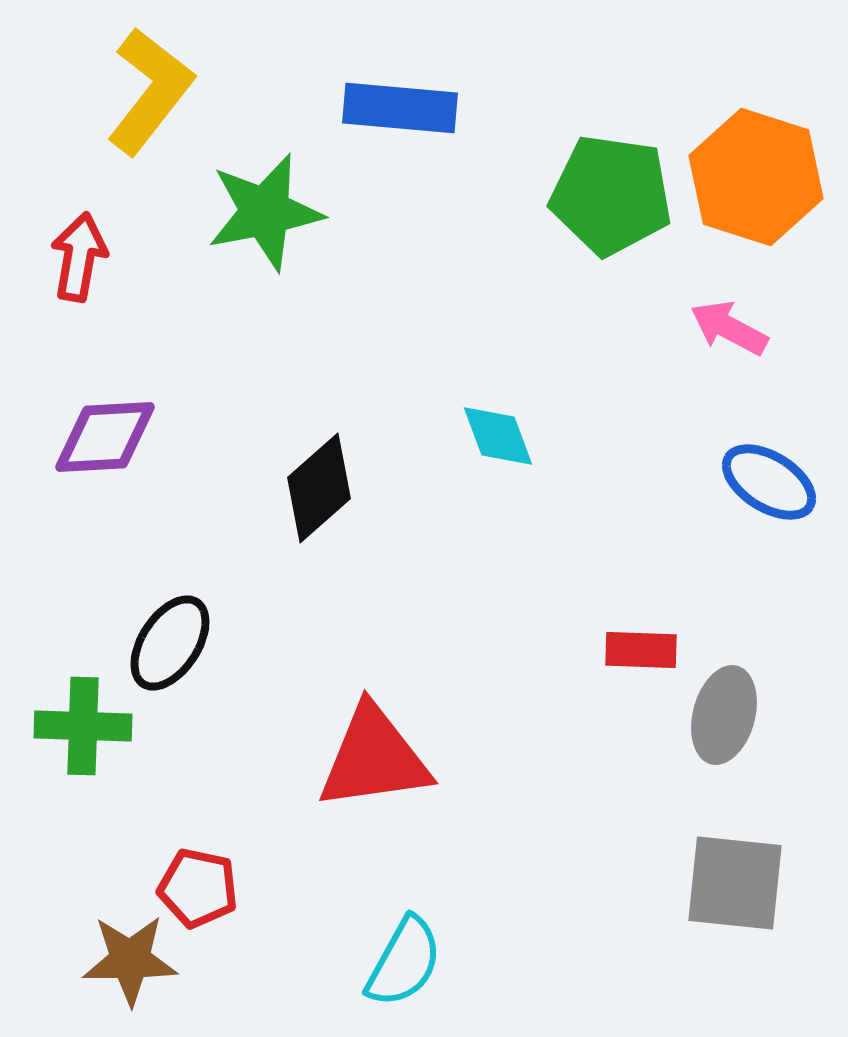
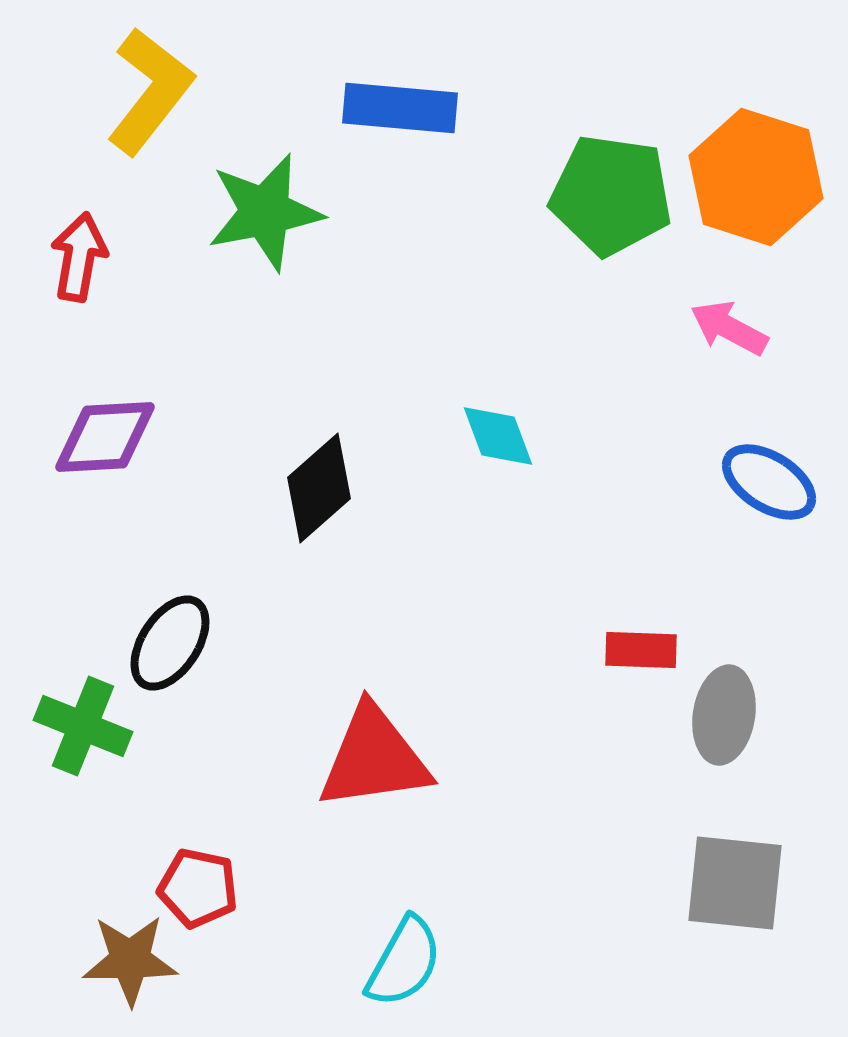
gray ellipse: rotated 6 degrees counterclockwise
green cross: rotated 20 degrees clockwise
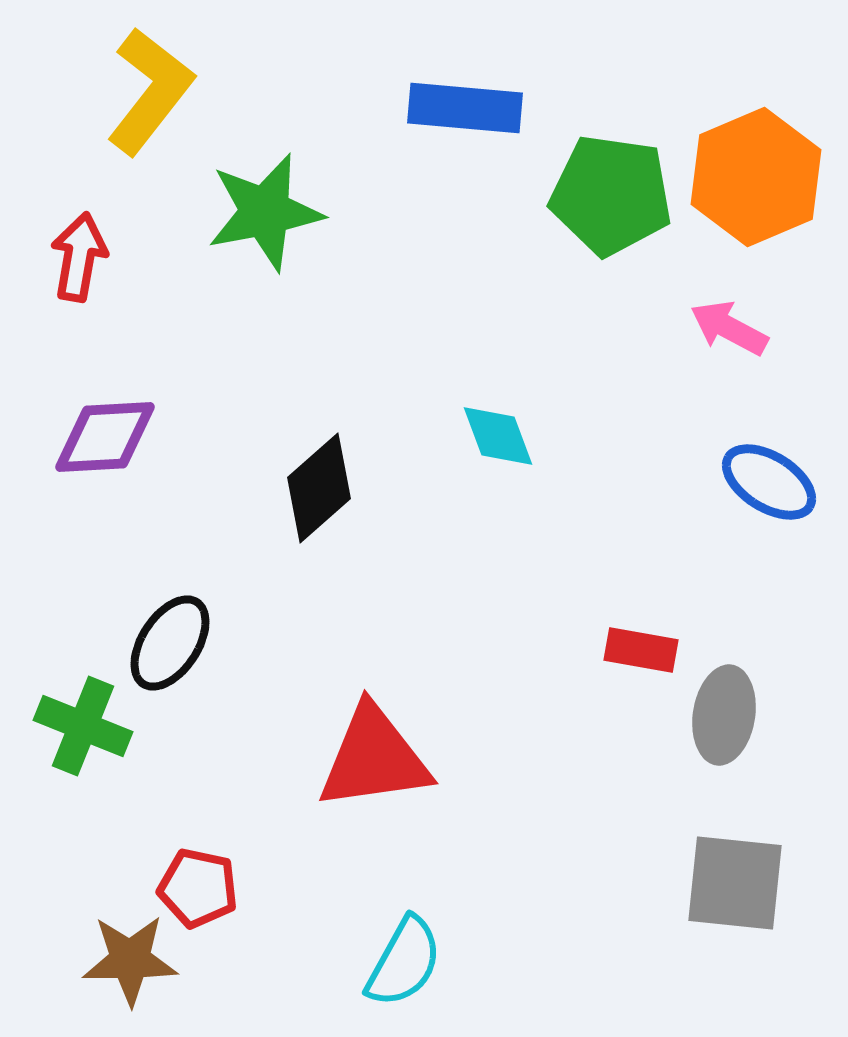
blue rectangle: moved 65 px right
orange hexagon: rotated 19 degrees clockwise
red rectangle: rotated 8 degrees clockwise
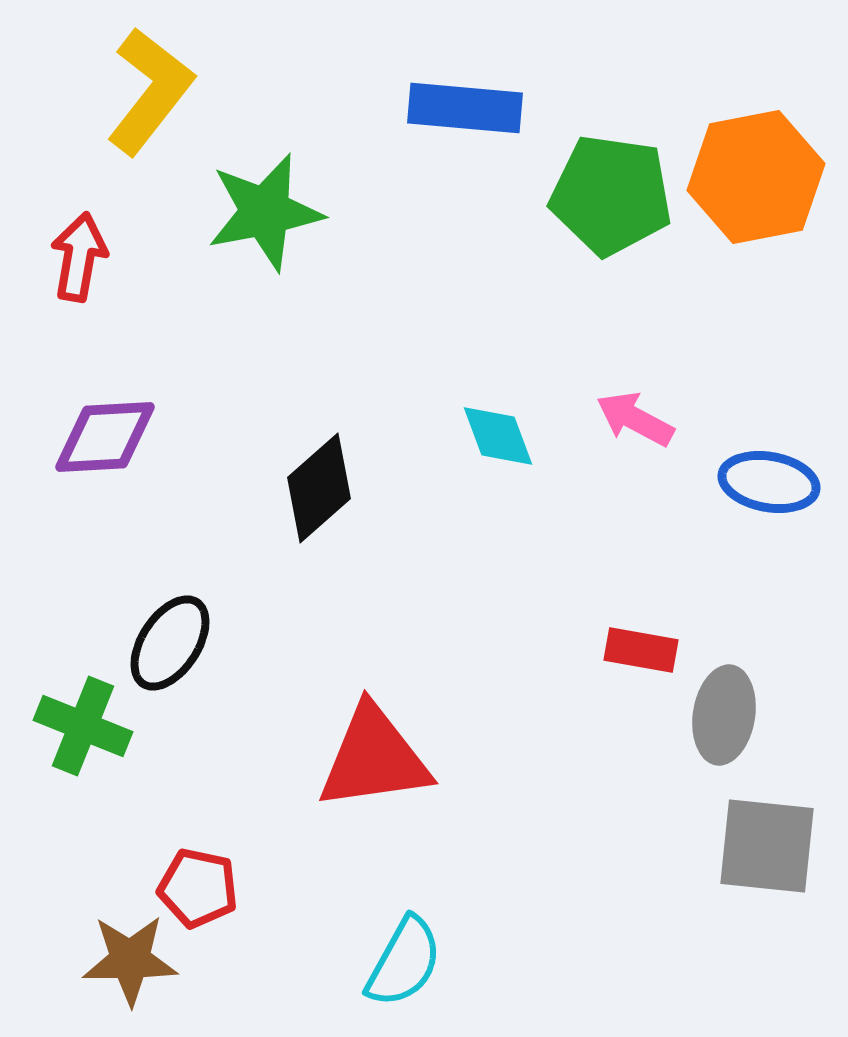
orange hexagon: rotated 12 degrees clockwise
pink arrow: moved 94 px left, 91 px down
blue ellipse: rotated 22 degrees counterclockwise
gray square: moved 32 px right, 37 px up
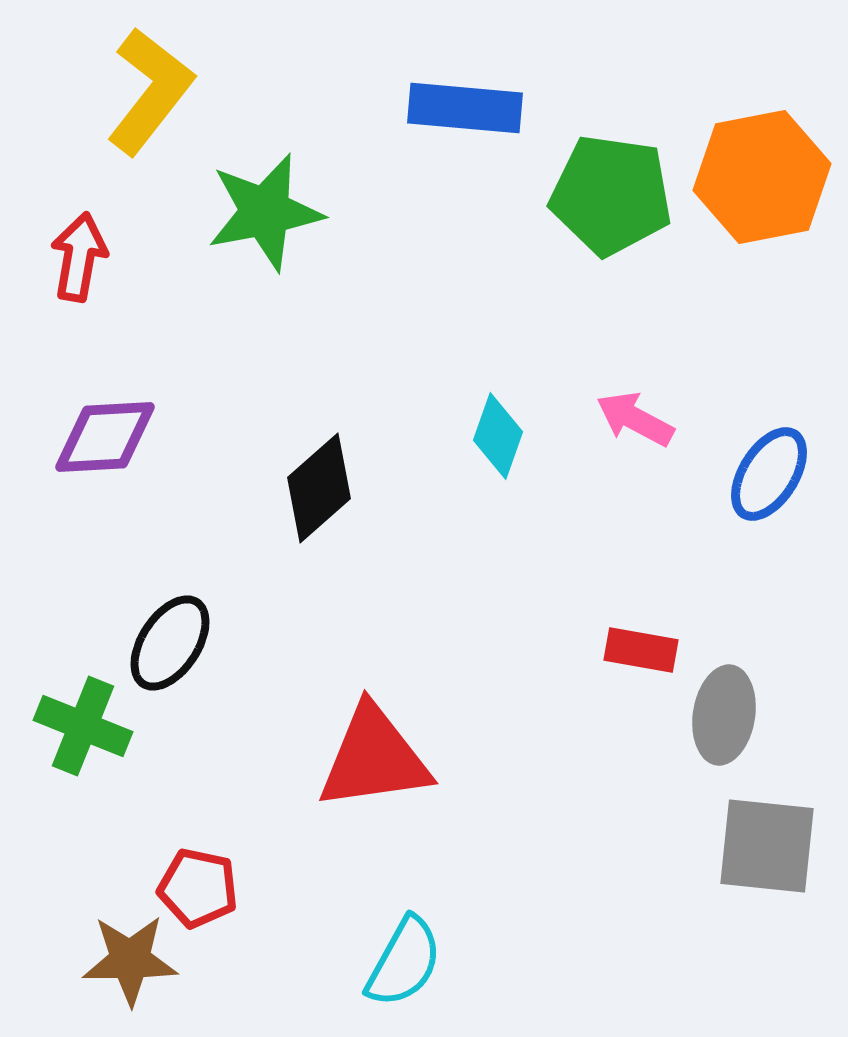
orange hexagon: moved 6 px right
cyan diamond: rotated 40 degrees clockwise
blue ellipse: moved 8 px up; rotated 68 degrees counterclockwise
